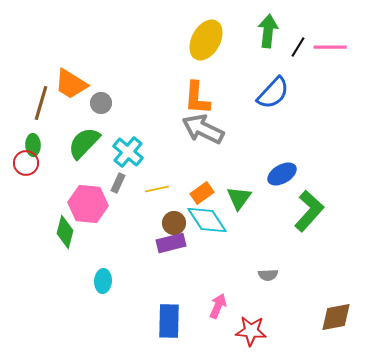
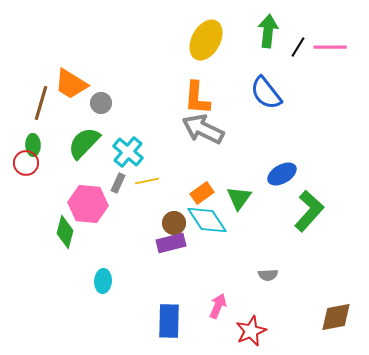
blue semicircle: moved 7 px left; rotated 99 degrees clockwise
yellow line: moved 10 px left, 8 px up
red star: rotated 28 degrees counterclockwise
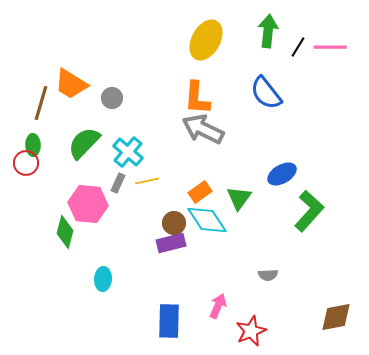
gray circle: moved 11 px right, 5 px up
orange rectangle: moved 2 px left, 1 px up
cyan ellipse: moved 2 px up
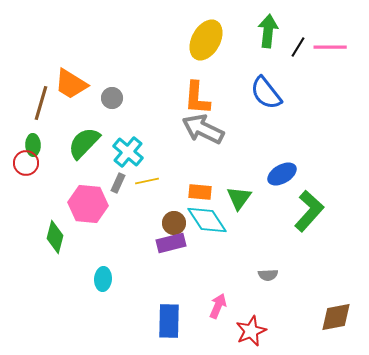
orange rectangle: rotated 40 degrees clockwise
green diamond: moved 10 px left, 5 px down
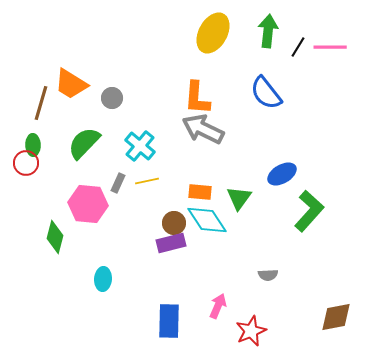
yellow ellipse: moved 7 px right, 7 px up
cyan cross: moved 12 px right, 6 px up
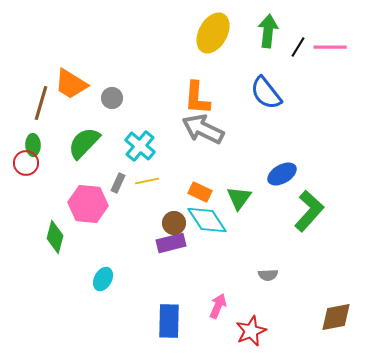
orange rectangle: rotated 20 degrees clockwise
cyan ellipse: rotated 25 degrees clockwise
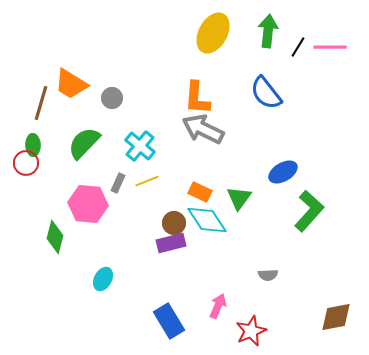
blue ellipse: moved 1 px right, 2 px up
yellow line: rotated 10 degrees counterclockwise
blue rectangle: rotated 32 degrees counterclockwise
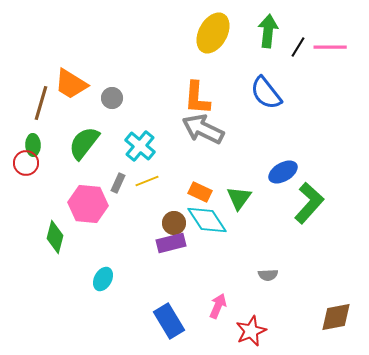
green semicircle: rotated 6 degrees counterclockwise
green L-shape: moved 8 px up
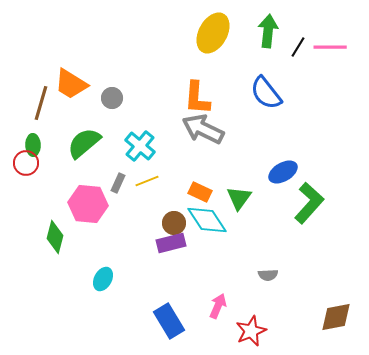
green semicircle: rotated 12 degrees clockwise
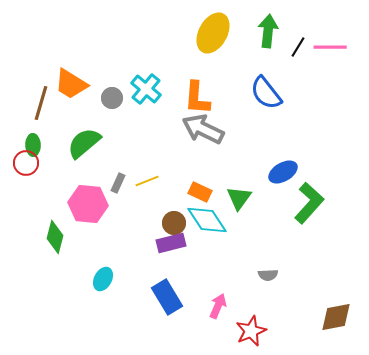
cyan cross: moved 6 px right, 57 px up
blue rectangle: moved 2 px left, 24 px up
